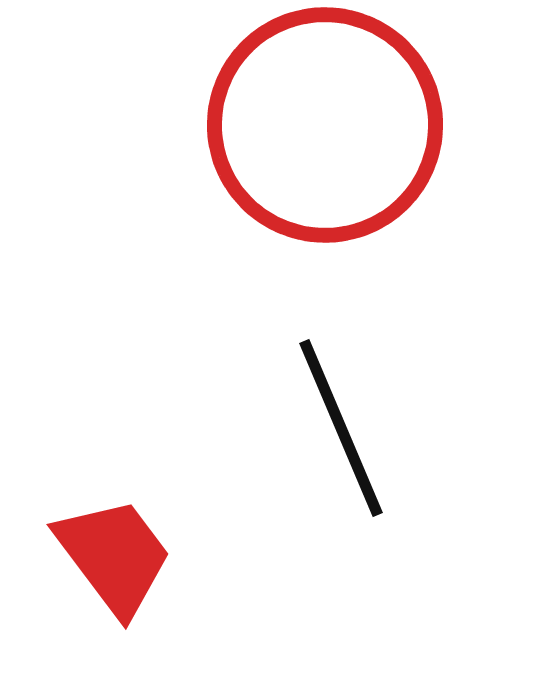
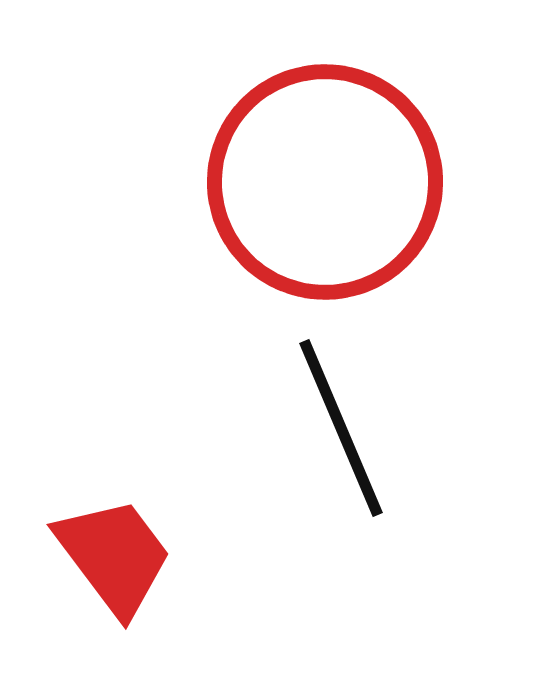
red circle: moved 57 px down
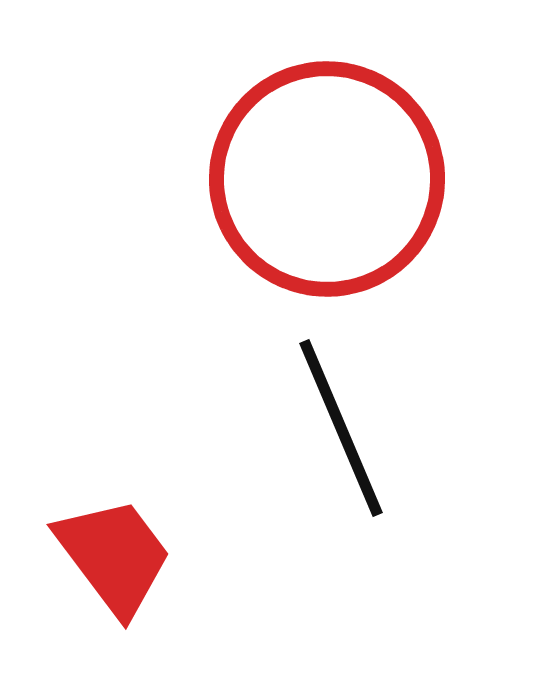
red circle: moved 2 px right, 3 px up
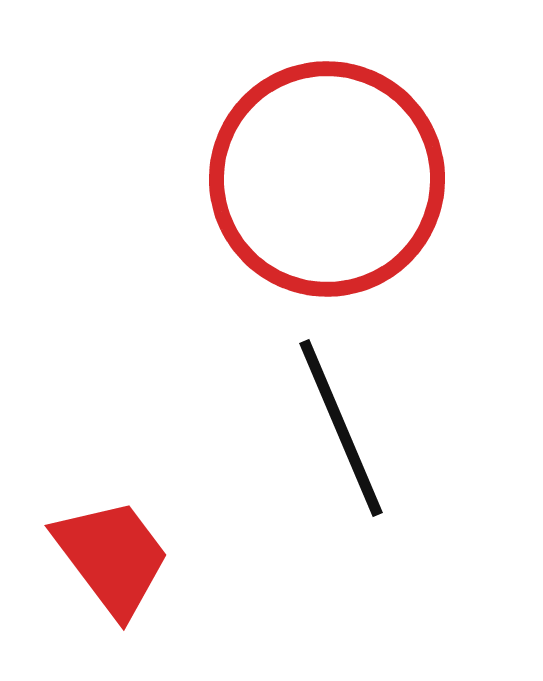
red trapezoid: moved 2 px left, 1 px down
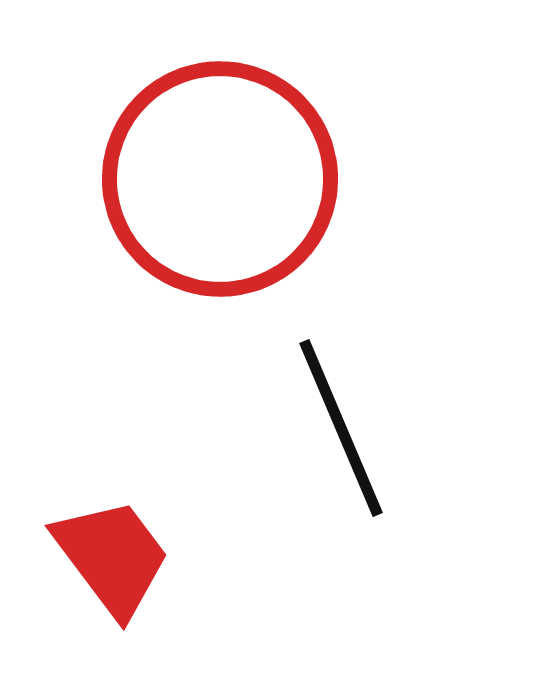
red circle: moved 107 px left
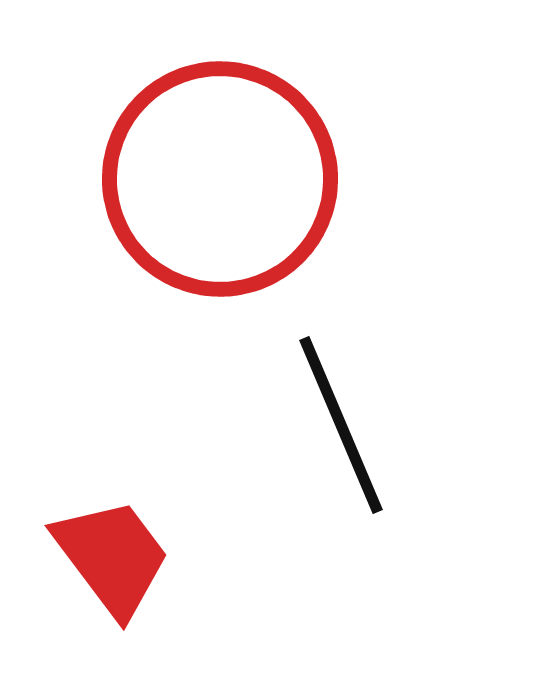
black line: moved 3 px up
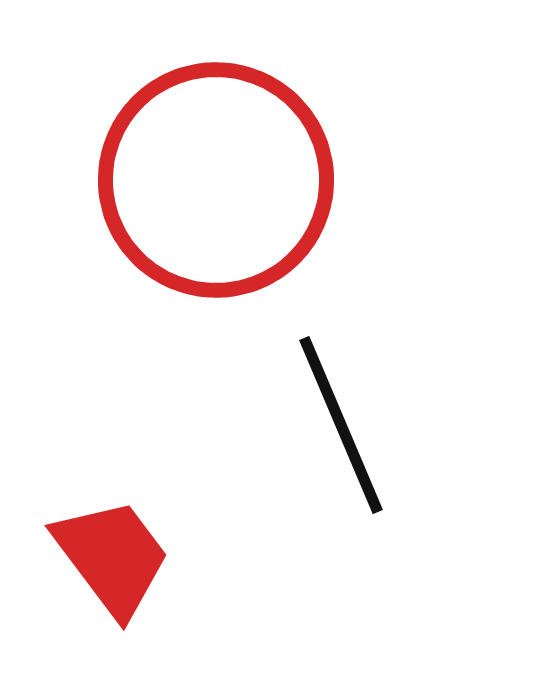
red circle: moved 4 px left, 1 px down
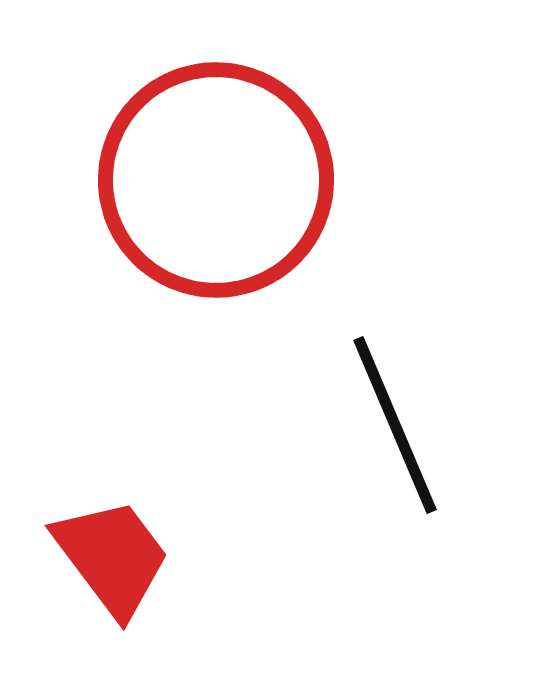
black line: moved 54 px right
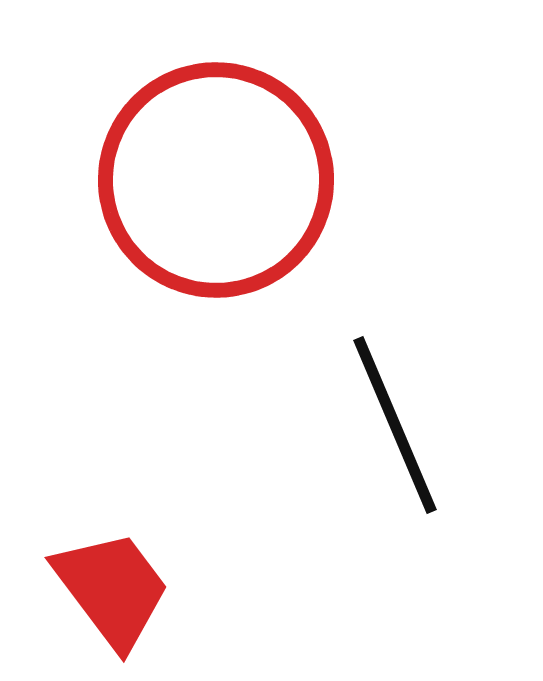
red trapezoid: moved 32 px down
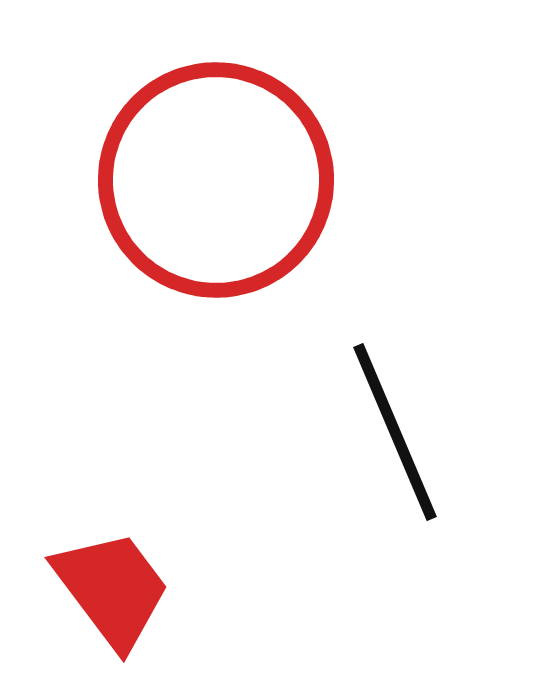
black line: moved 7 px down
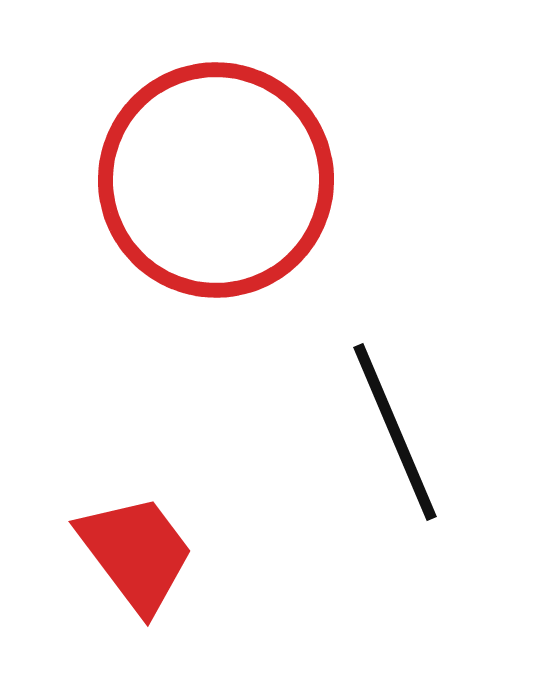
red trapezoid: moved 24 px right, 36 px up
